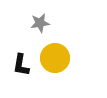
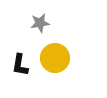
black L-shape: moved 1 px left
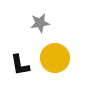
black L-shape: rotated 20 degrees counterclockwise
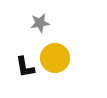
black L-shape: moved 5 px right, 2 px down
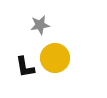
gray star: moved 2 px down
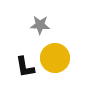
gray star: rotated 12 degrees clockwise
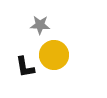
yellow circle: moved 1 px left, 3 px up
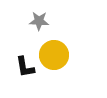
gray star: moved 1 px left, 4 px up
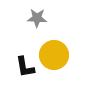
gray star: moved 2 px left, 3 px up
